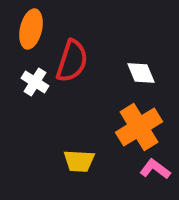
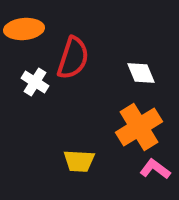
orange ellipse: moved 7 px left; rotated 72 degrees clockwise
red semicircle: moved 1 px right, 3 px up
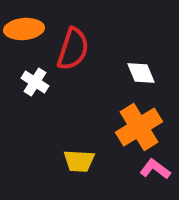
red semicircle: moved 9 px up
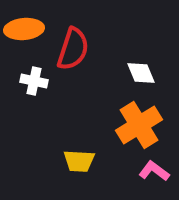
white cross: moved 1 px left, 1 px up; rotated 20 degrees counterclockwise
orange cross: moved 2 px up
pink L-shape: moved 1 px left, 2 px down
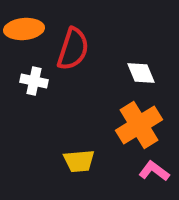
yellow trapezoid: rotated 8 degrees counterclockwise
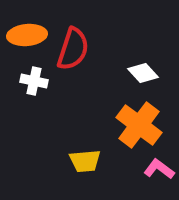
orange ellipse: moved 3 px right, 6 px down
white diamond: moved 2 px right; rotated 20 degrees counterclockwise
orange cross: rotated 21 degrees counterclockwise
yellow trapezoid: moved 6 px right
pink L-shape: moved 5 px right, 2 px up
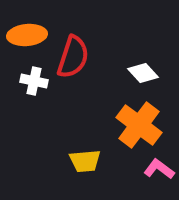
red semicircle: moved 8 px down
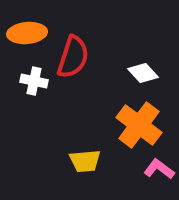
orange ellipse: moved 2 px up
